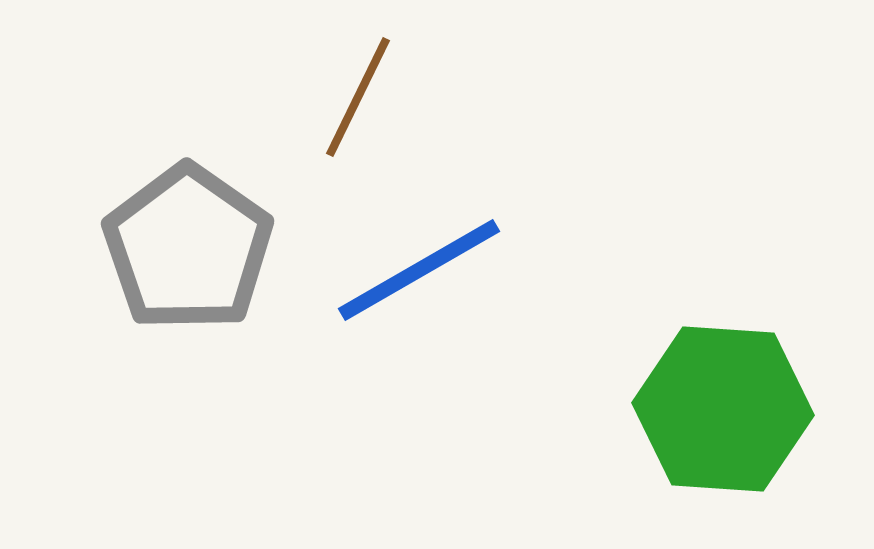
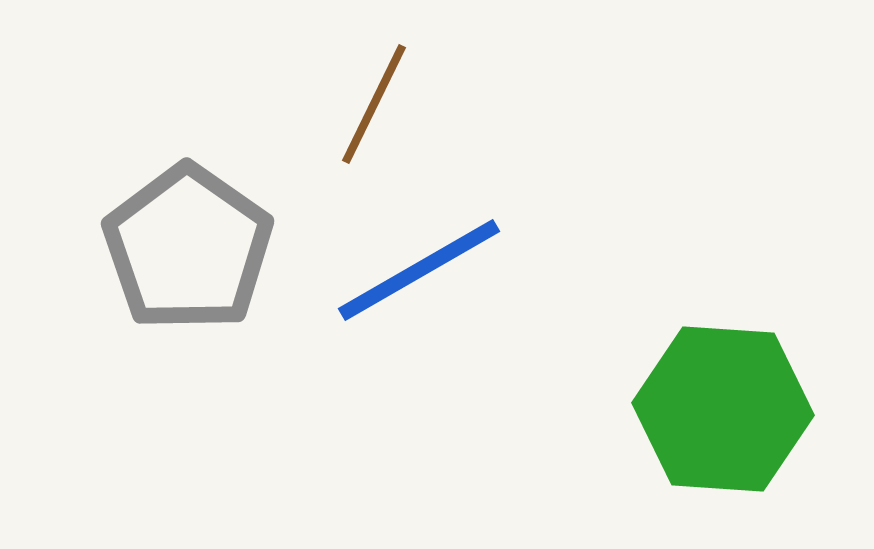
brown line: moved 16 px right, 7 px down
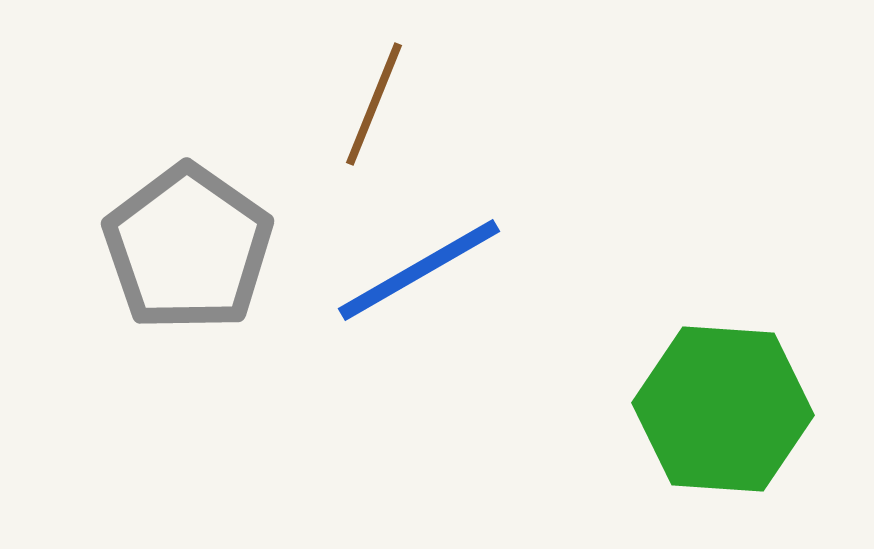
brown line: rotated 4 degrees counterclockwise
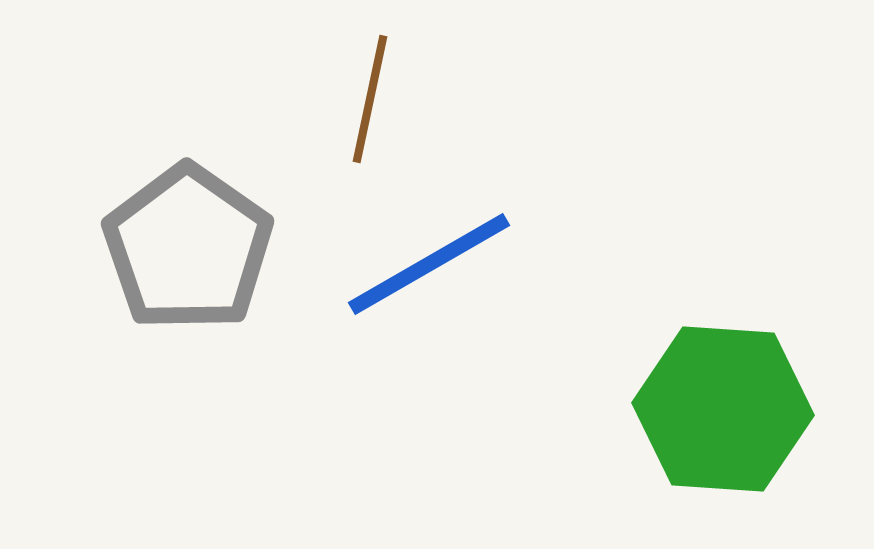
brown line: moved 4 px left, 5 px up; rotated 10 degrees counterclockwise
blue line: moved 10 px right, 6 px up
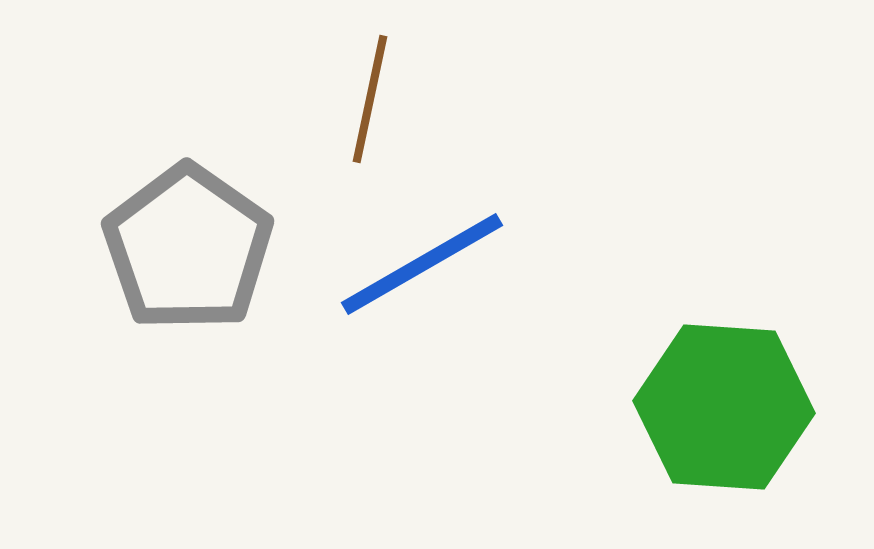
blue line: moved 7 px left
green hexagon: moved 1 px right, 2 px up
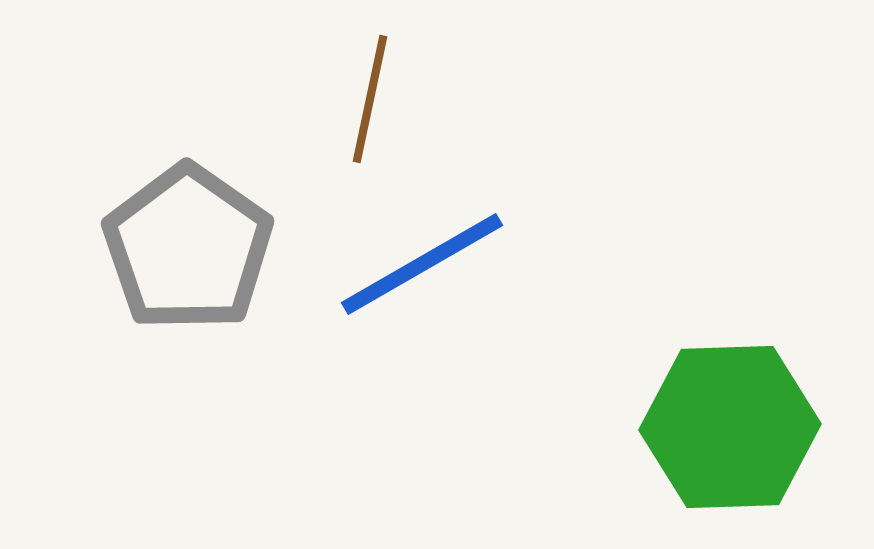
green hexagon: moved 6 px right, 20 px down; rotated 6 degrees counterclockwise
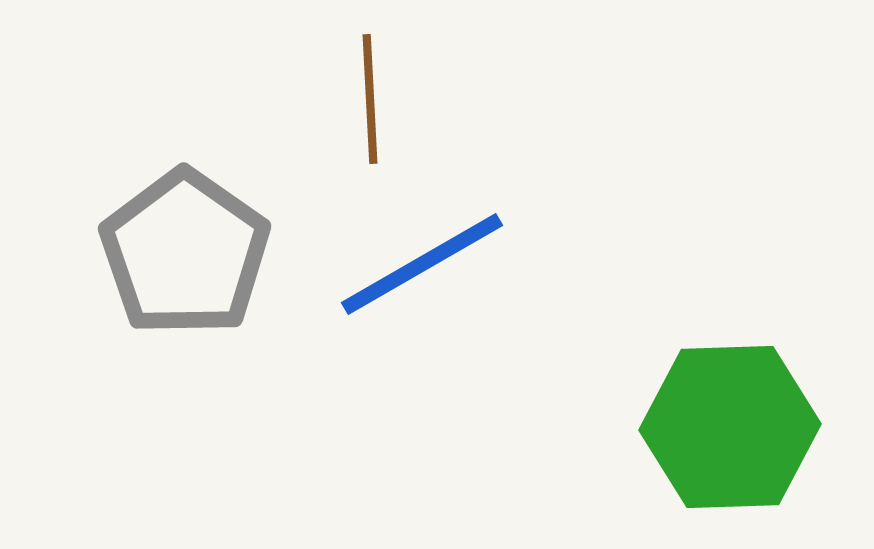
brown line: rotated 15 degrees counterclockwise
gray pentagon: moved 3 px left, 5 px down
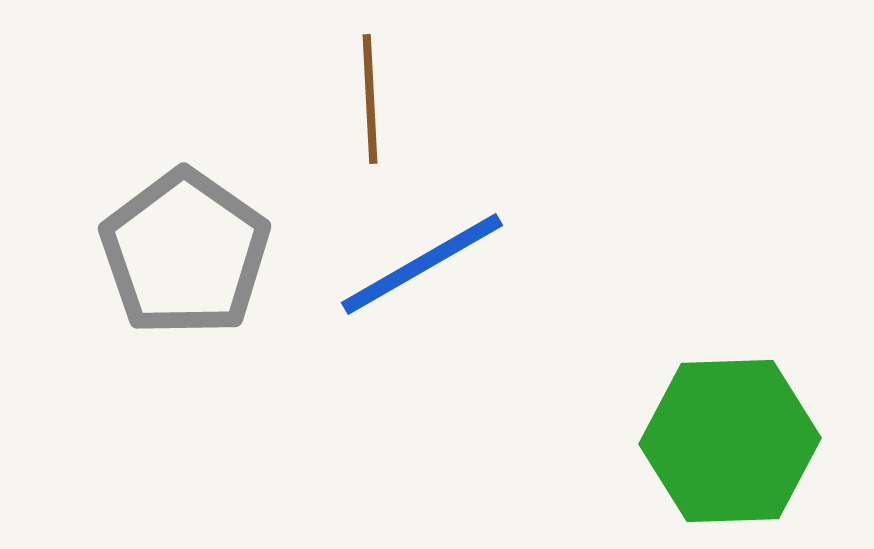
green hexagon: moved 14 px down
